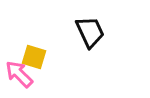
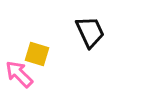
yellow square: moved 3 px right, 3 px up
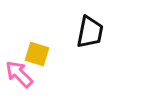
black trapezoid: rotated 36 degrees clockwise
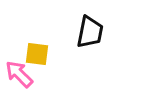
yellow square: rotated 10 degrees counterclockwise
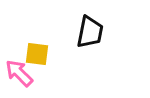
pink arrow: moved 1 px up
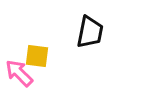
yellow square: moved 2 px down
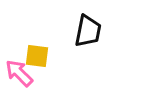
black trapezoid: moved 2 px left, 1 px up
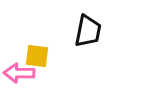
pink arrow: rotated 44 degrees counterclockwise
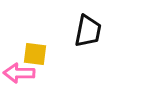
yellow square: moved 2 px left, 2 px up
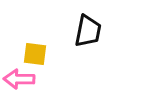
pink arrow: moved 6 px down
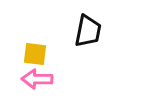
pink arrow: moved 18 px right
